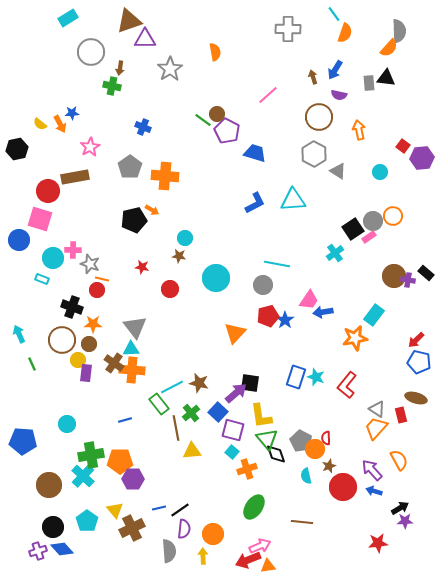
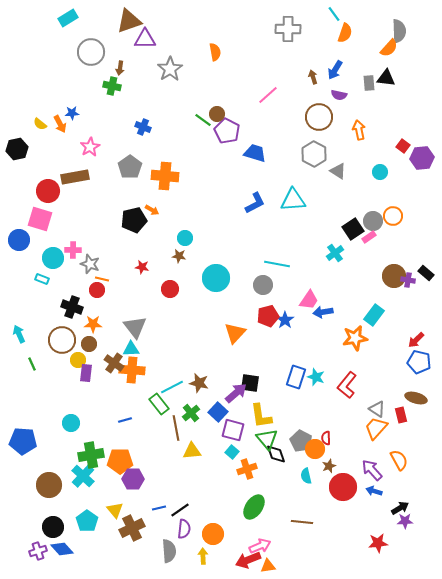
cyan circle at (67, 424): moved 4 px right, 1 px up
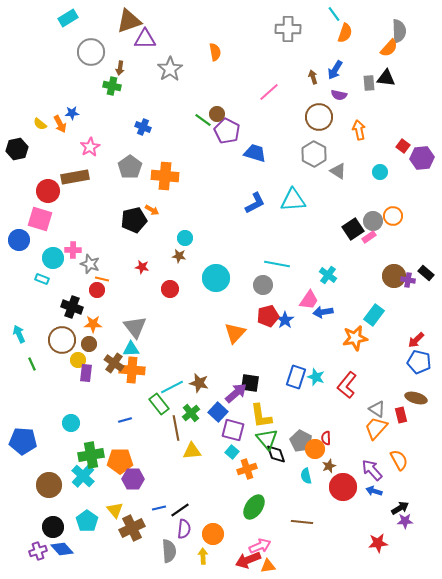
pink line at (268, 95): moved 1 px right, 3 px up
cyan cross at (335, 253): moved 7 px left, 22 px down; rotated 18 degrees counterclockwise
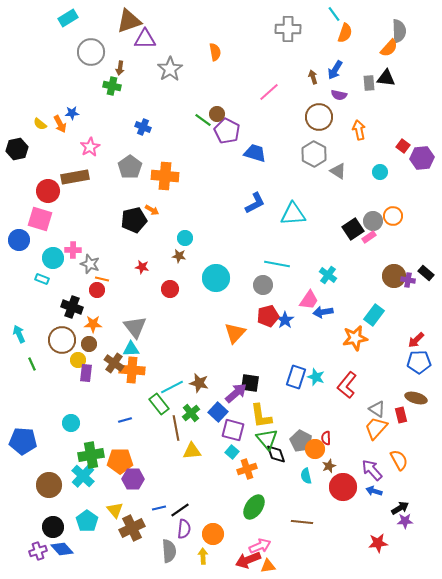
cyan triangle at (293, 200): moved 14 px down
blue pentagon at (419, 362): rotated 15 degrees counterclockwise
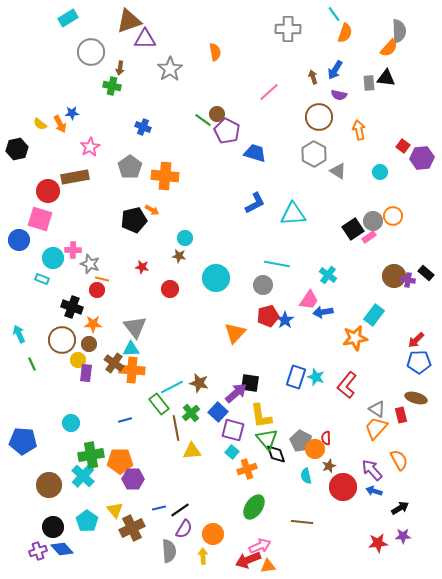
purple star at (405, 521): moved 2 px left, 15 px down
purple semicircle at (184, 529): rotated 24 degrees clockwise
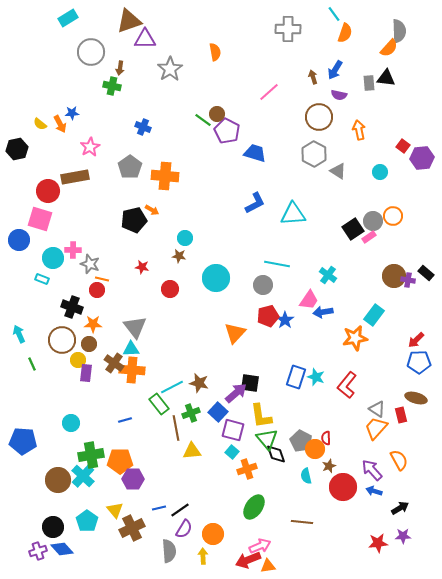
green cross at (191, 413): rotated 18 degrees clockwise
brown circle at (49, 485): moved 9 px right, 5 px up
